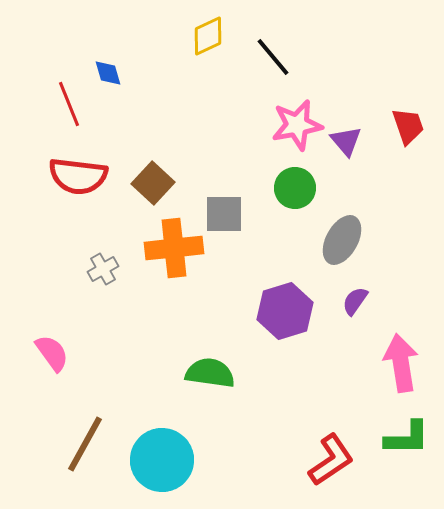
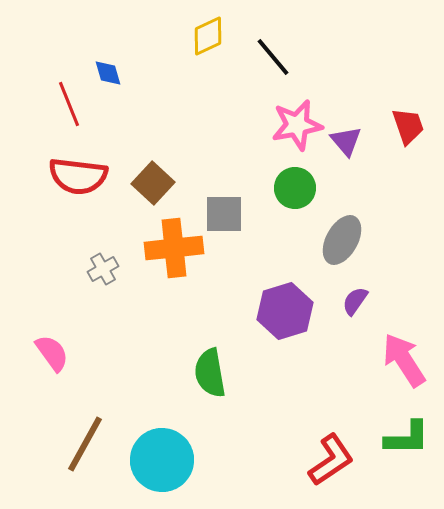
pink arrow: moved 3 px right, 3 px up; rotated 24 degrees counterclockwise
green semicircle: rotated 108 degrees counterclockwise
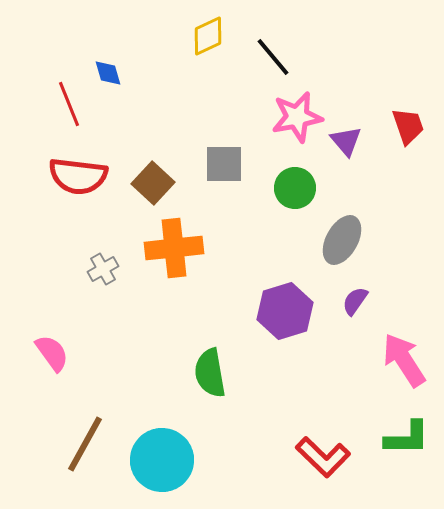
pink star: moved 8 px up
gray square: moved 50 px up
red L-shape: moved 8 px left, 3 px up; rotated 78 degrees clockwise
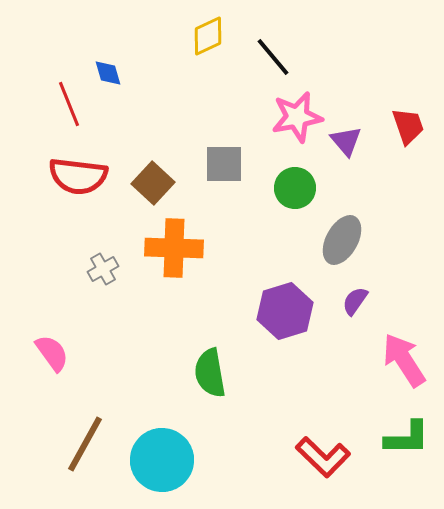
orange cross: rotated 8 degrees clockwise
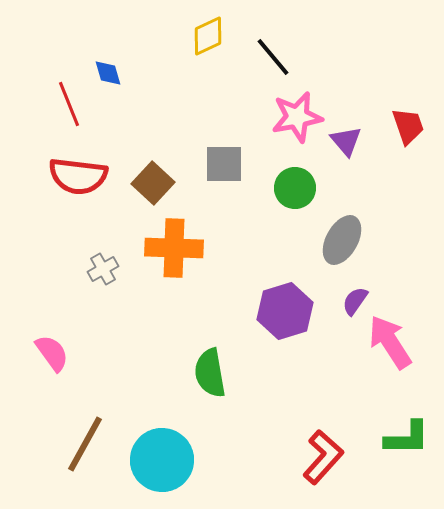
pink arrow: moved 14 px left, 18 px up
red L-shape: rotated 92 degrees counterclockwise
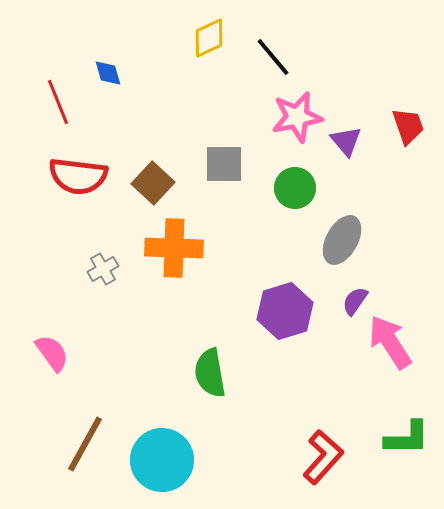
yellow diamond: moved 1 px right, 2 px down
red line: moved 11 px left, 2 px up
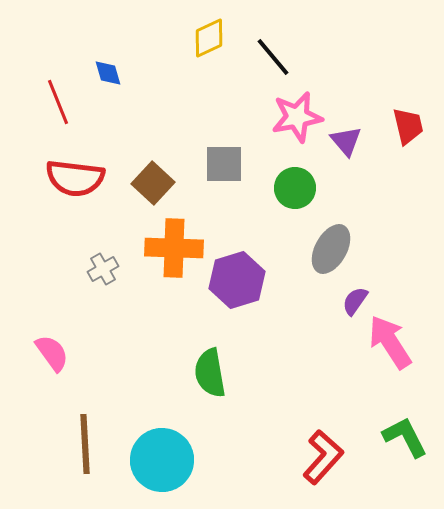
red trapezoid: rotated 6 degrees clockwise
red semicircle: moved 3 px left, 2 px down
gray ellipse: moved 11 px left, 9 px down
purple hexagon: moved 48 px left, 31 px up
green L-shape: moved 2 px left, 1 px up; rotated 117 degrees counterclockwise
brown line: rotated 32 degrees counterclockwise
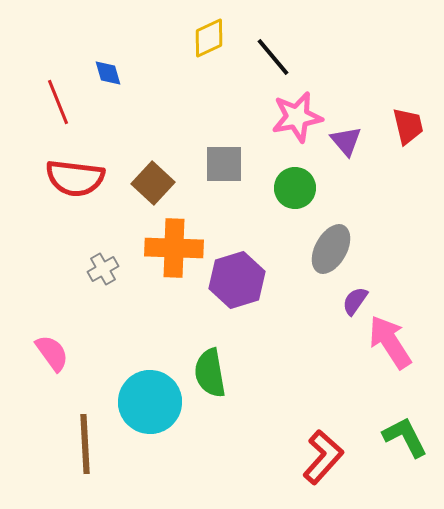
cyan circle: moved 12 px left, 58 px up
